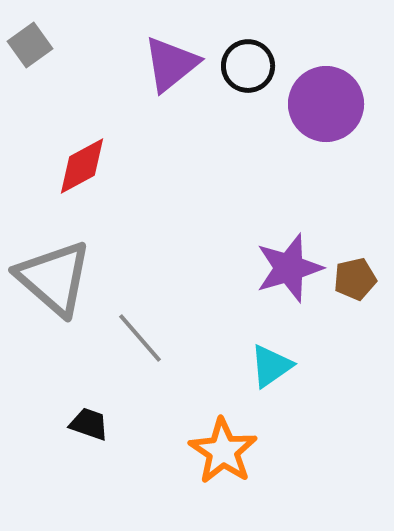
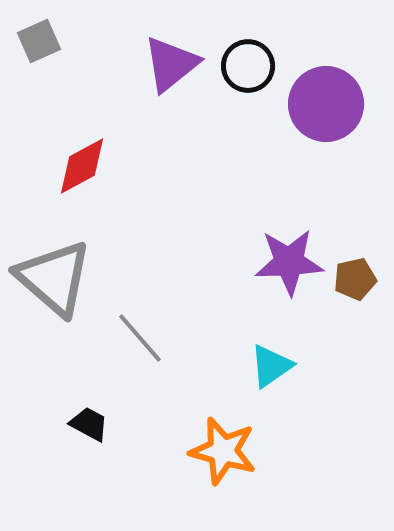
gray square: moved 9 px right, 4 px up; rotated 12 degrees clockwise
purple star: moved 6 px up; rotated 14 degrees clockwise
black trapezoid: rotated 9 degrees clockwise
orange star: rotated 18 degrees counterclockwise
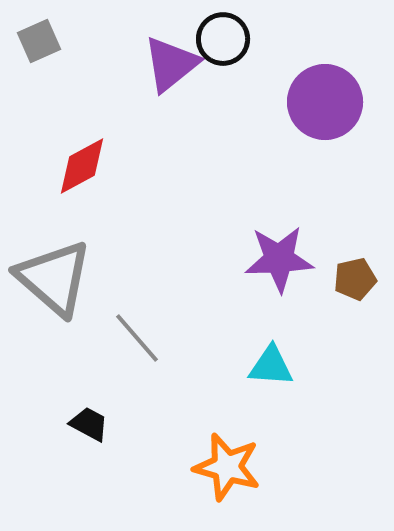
black circle: moved 25 px left, 27 px up
purple circle: moved 1 px left, 2 px up
purple star: moved 10 px left, 3 px up
gray line: moved 3 px left
cyan triangle: rotated 39 degrees clockwise
orange star: moved 4 px right, 16 px down
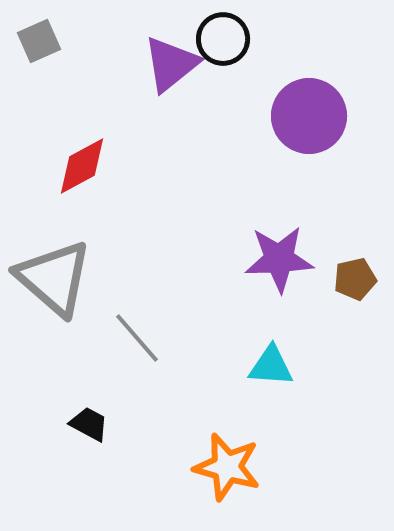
purple circle: moved 16 px left, 14 px down
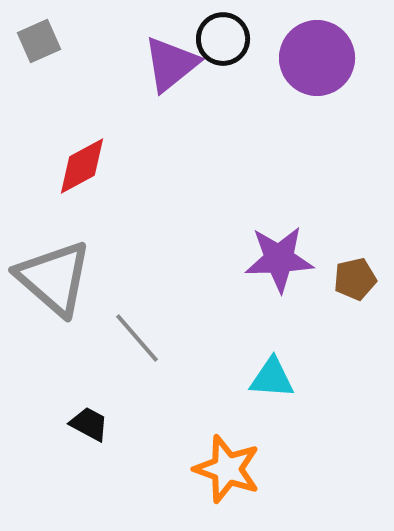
purple circle: moved 8 px right, 58 px up
cyan triangle: moved 1 px right, 12 px down
orange star: moved 2 px down; rotated 4 degrees clockwise
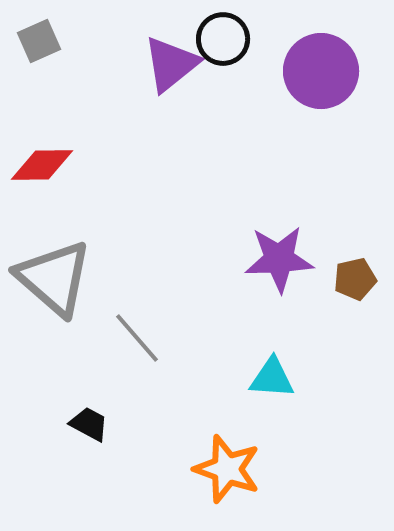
purple circle: moved 4 px right, 13 px down
red diamond: moved 40 px left, 1 px up; rotated 28 degrees clockwise
